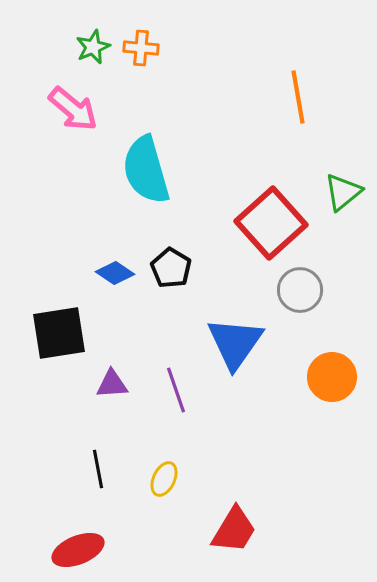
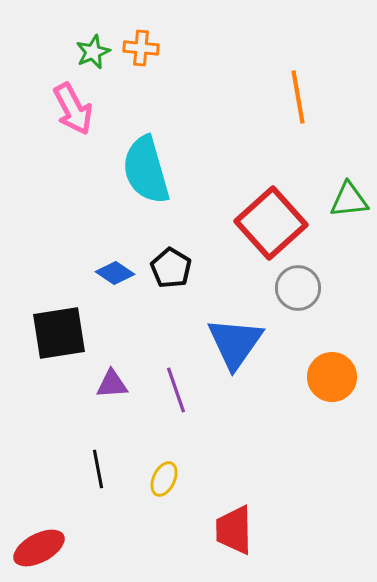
green star: moved 5 px down
pink arrow: rotated 22 degrees clockwise
green triangle: moved 6 px right, 8 px down; rotated 33 degrees clockwise
gray circle: moved 2 px left, 2 px up
red trapezoid: rotated 148 degrees clockwise
red ellipse: moved 39 px left, 2 px up; rotated 6 degrees counterclockwise
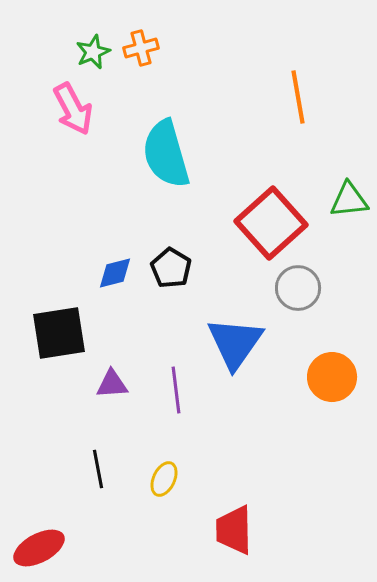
orange cross: rotated 20 degrees counterclockwise
cyan semicircle: moved 20 px right, 16 px up
blue diamond: rotated 48 degrees counterclockwise
purple line: rotated 12 degrees clockwise
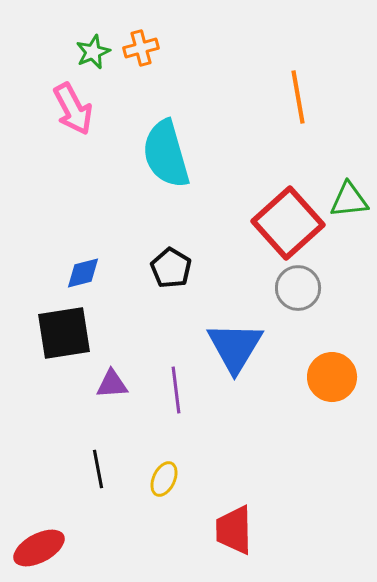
red square: moved 17 px right
blue diamond: moved 32 px left
black square: moved 5 px right
blue triangle: moved 4 px down; rotated 4 degrees counterclockwise
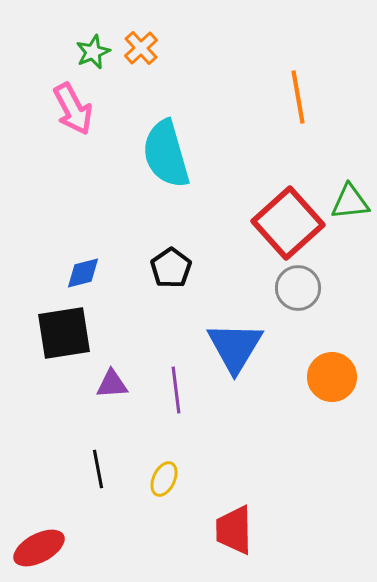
orange cross: rotated 28 degrees counterclockwise
green triangle: moved 1 px right, 2 px down
black pentagon: rotated 6 degrees clockwise
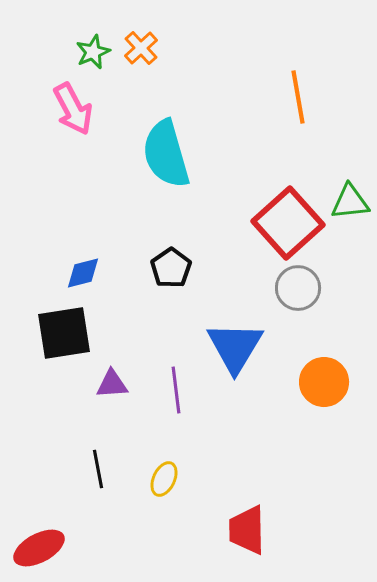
orange circle: moved 8 px left, 5 px down
red trapezoid: moved 13 px right
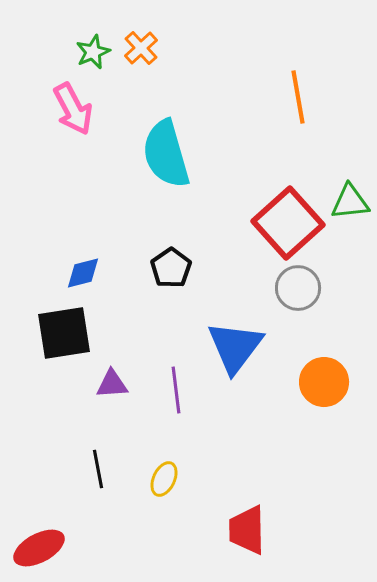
blue triangle: rotated 6 degrees clockwise
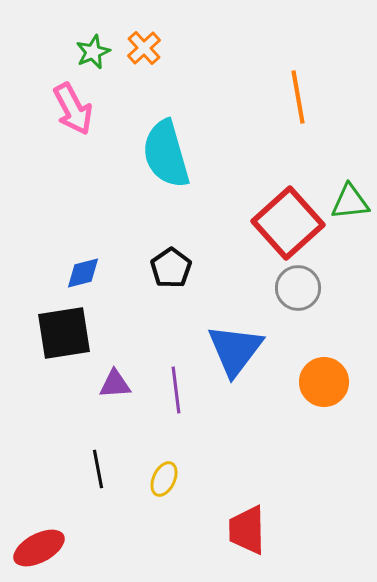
orange cross: moved 3 px right
blue triangle: moved 3 px down
purple triangle: moved 3 px right
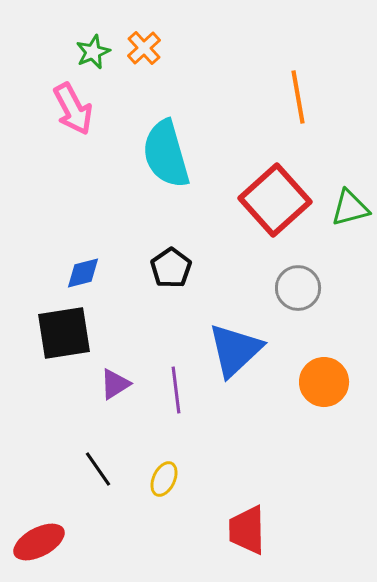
green triangle: moved 6 px down; rotated 9 degrees counterclockwise
red square: moved 13 px left, 23 px up
blue triangle: rotated 10 degrees clockwise
purple triangle: rotated 28 degrees counterclockwise
black line: rotated 24 degrees counterclockwise
red ellipse: moved 6 px up
